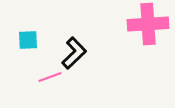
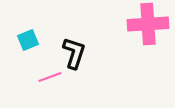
cyan square: rotated 20 degrees counterclockwise
black L-shape: rotated 28 degrees counterclockwise
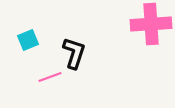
pink cross: moved 3 px right
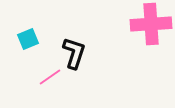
cyan square: moved 1 px up
pink line: rotated 15 degrees counterclockwise
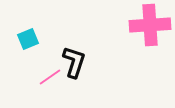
pink cross: moved 1 px left, 1 px down
black L-shape: moved 9 px down
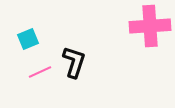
pink cross: moved 1 px down
pink line: moved 10 px left, 5 px up; rotated 10 degrees clockwise
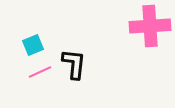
cyan square: moved 5 px right, 6 px down
black L-shape: moved 2 px down; rotated 12 degrees counterclockwise
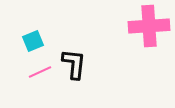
pink cross: moved 1 px left
cyan square: moved 4 px up
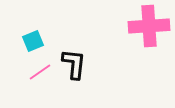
pink line: rotated 10 degrees counterclockwise
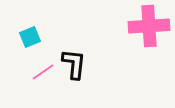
cyan square: moved 3 px left, 4 px up
pink line: moved 3 px right
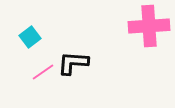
cyan square: rotated 15 degrees counterclockwise
black L-shape: moved 1 px left, 1 px up; rotated 92 degrees counterclockwise
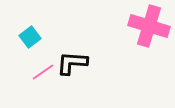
pink cross: rotated 21 degrees clockwise
black L-shape: moved 1 px left
